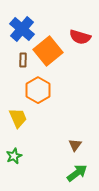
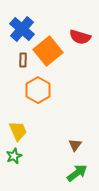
yellow trapezoid: moved 13 px down
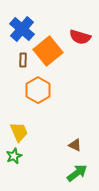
yellow trapezoid: moved 1 px right, 1 px down
brown triangle: rotated 40 degrees counterclockwise
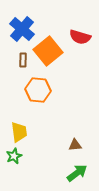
orange hexagon: rotated 25 degrees counterclockwise
yellow trapezoid: rotated 15 degrees clockwise
brown triangle: rotated 32 degrees counterclockwise
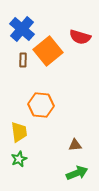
orange hexagon: moved 3 px right, 15 px down
green star: moved 5 px right, 3 px down
green arrow: rotated 15 degrees clockwise
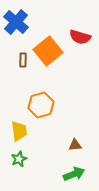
blue cross: moved 6 px left, 7 px up
orange hexagon: rotated 20 degrees counterclockwise
yellow trapezoid: moved 1 px up
green arrow: moved 3 px left, 1 px down
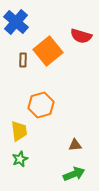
red semicircle: moved 1 px right, 1 px up
green star: moved 1 px right
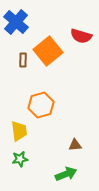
green star: rotated 14 degrees clockwise
green arrow: moved 8 px left
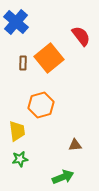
red semicircle: rotated 145 degrees counterclockwise
orange square: moved 1 px right, 7 px down
brown rectangle: moved 3 px down
yellow trapezoid: moved 2 px left
green arrow: moved 3 px left, 3 px down
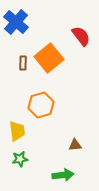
green arrow: moved 2 px up; rotated 15 degrees clockwise
